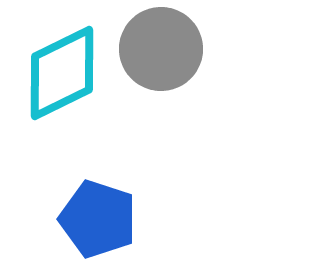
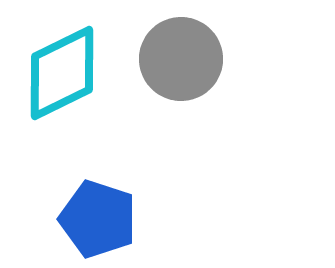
gray circle: moved 20 px right, 10 px down
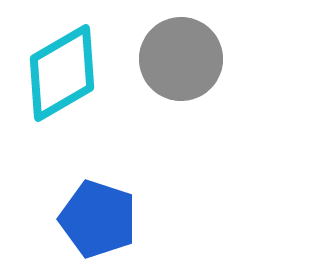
cyan diamond: rotated 4 degrees counterclockwise
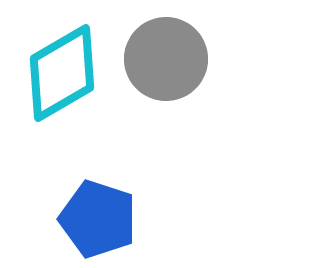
gray circle: moved 15 px left
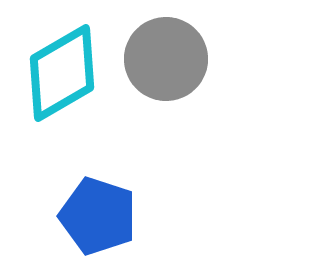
blue pentagon: moved 3 px up
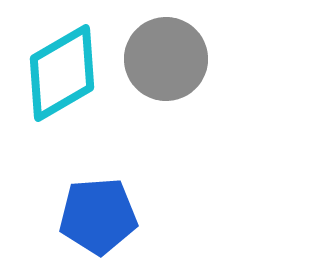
blue pentagon: rotated 22 degrees counterclockwise
